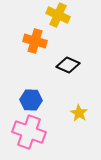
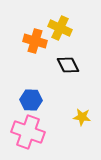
yellow cross: moved 2 px right, 13 px down
black diamond: rotated 40 degrees clockwise
yellow star: moved 3 px right, 4 px down; rotated 24 degrees counterclockwise
pink cross: moved 1 px left
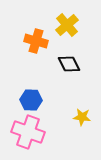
yellow cross: moved 7 px right, 3 px up; rotated 25 degrees clockwise
orange cross: moved 1 px right
black diamond: moved 1 px right, 1 px up
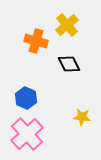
blue hexagon: moved 5 px left, 2 px up; rotated 20 degrees clockwise
pink cross: moved 1 px left, 2 px down; rotated 28 degrees clockwise
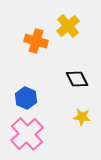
yellow cross: moved 1 px right, 1 px down
black diamond: moved 8 px right, 15 px down
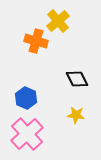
yellow cross: moved 10 px left, 5 px up
yellow star: moved 6 px left, 2 px up
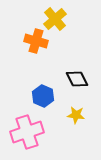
yellow cross: moved 3 px left, 2 px up
blue hexagon: moved 17 px right, 2 px up
pink cross: moved 2 px up; rotated 24 degrees clockwise
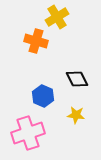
yellow cross: moved 2 px right, 2 px up; rotated 10 degrees clockwise
pink cross: moved 1 px right, 1 px down
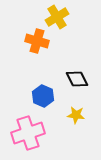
orange cross: moved 1 px right
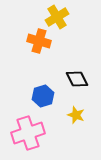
orange cross: moved 2 px right
blue hexagon: rotated 20 degrees clockwise
yellow star: rotated 12 degrees clockwise
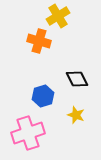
yellow cross: moved 1 px right, 1 px up
